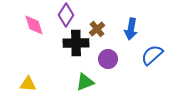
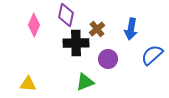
purple diamond: rotated 20 degrees counterclockwise
pink diamond: rotated 40 degrees clockwise
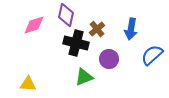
pink diamond: rotated 50 degrees clockwise
black cross: rotated 15 degrees clockwise
purple circle: moved 1 px right
green triangle: moved 1 px left, 5 px up
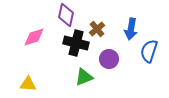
pink diamond: moved 12 px down
blue semicircle: moved 3 px left, 4 px up; rotated 30 degrees counterclockwise
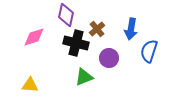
purple circle: moved 1 px up
yellow triangle: moved 2 px right, 1 px down
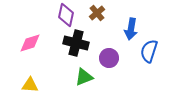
brown cross: moved 16 px up
pink diamond: moved 4 px left, 6 px down
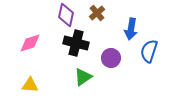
purple circle: moved 2 px right
green triangle: moved 1 px left; rotated 12 degrees counterclockwise
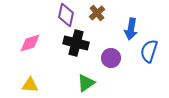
green triangle: moved 3 px right, 6 px down
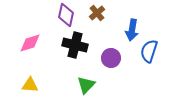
blue arrow: moved 1 px right, 1 px down
black cross: moved 1 px left, 2 px down
green triangle: moved 2 px down; rotated 12 degrees counterclockwise
